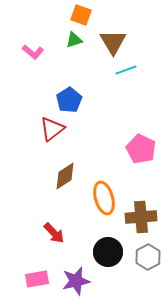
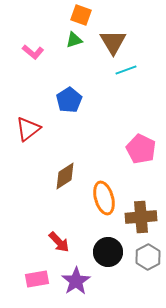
red triangle: moved 24 px left
red arrow: moved 5 px right, 9 px down
purple star: rotated 20 degrees counterclockwise
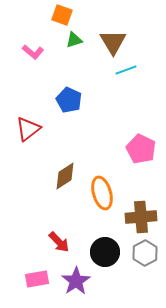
orange square: moved 19 px left
blue pentagon: rotated 15 degrees counterclockwise
orange ellipse: moved 2 px left, 5 px up
black circle: moved 3 px left
gray hexagon: moved 3 px left, 4 px up
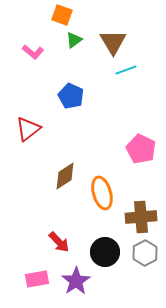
green triangle: rotated 18 degrees counterclockwise
blue pentagon: moved 2 px right, 4 px up
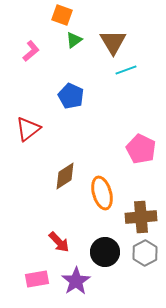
pink L-shape: moved 2 px left, 1 px up; rotated 80 degrees counterclockwise
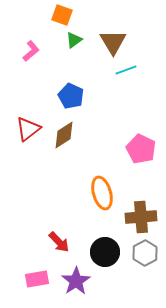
brown diamond: moved 1 px left, 41 px up
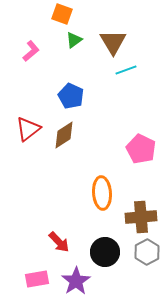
orange square: moved 1 px up
orange ellipse: rotated 12 degrees clockwise
gray hexagon: moved 2 px right, 1 px up
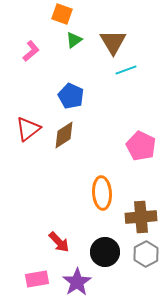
pink pentagon: moved 3 px up
gray hexagon: moved 1 px left, 2 px down
purple star: moved 1 px right, 1 px down
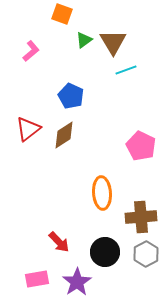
green triangle: moved 10 px right
